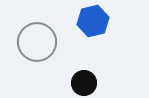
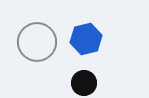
blue hexagon: moved 7 px left, 18 px down
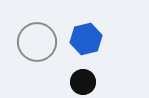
black circle: moved 1 px left, 1 px up
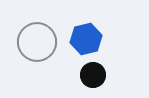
black circle: moved 10 px right, 7 px up
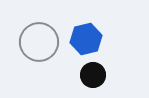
gray circle: moved 2 px right
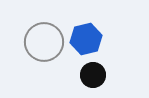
gray circle: moved 5 px right
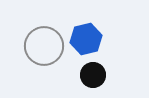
gray circle: moved 4 px down
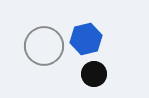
black circle: moved 1 px right, 1 px up
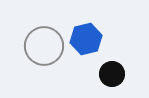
black circle: moved 18 px right
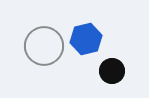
black circle: moved 3 px up
